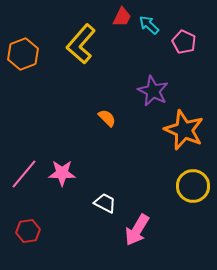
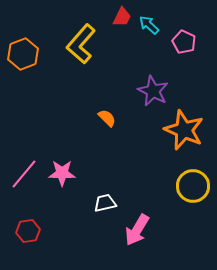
white trapezoid: rotated 40 degrees counterclockwise
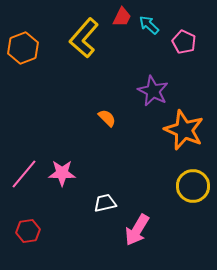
yellow L-shape: moved 3 px right, 6 px up
orange hexagon: moved 6 px up
